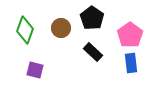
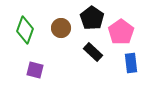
pink pentagon: moved 9 px left, 3 px up
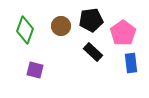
black pentagon: moved 1 px left, 2 px down; rotated 30 degrees clockwise
brown circle: moved 2 px up
pink pentagon: moved 2 px right, 1 px down
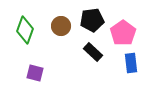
black pentagon: moved 1 px right
purple square: moved 3 px down
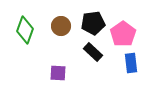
black pentagon: moved 1 px right, 3 px down
pink pentagon: moved 1 px down
purple square: moved 23 px right; rotated 12 degrees counterclockwise
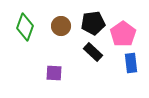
green diamond: moved 3 px up
purple square: moved 4 px left
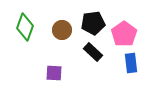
brown circle: moved 1 px right, 4 px down
pink pentagon: moved 1 px right
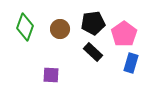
brown circle: moved 2 px left, 1 px up
blue rectangle: rotated 24 degrees clockwise
purple square: moved 3 px left, 2 px down
